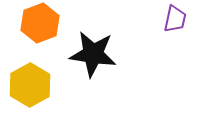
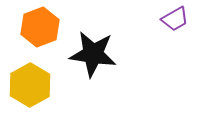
purple trapezoid: rotated 48 degrees clockwise
orange hexagon: moved 4 px down
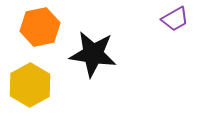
orange hexagon: rotated 9 degrees clockwise
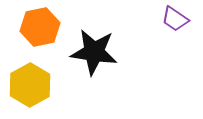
purple trapezoid: rotated 64 degrees clockwise
black star: moved 1 px right, 2 px up
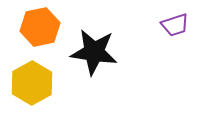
purple trapezoid: moved 6 px down; rotated 52 degrees counterclockwise
yellow hexagon: moved 2 px right, 2 px up
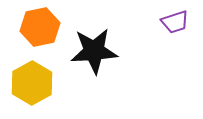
purple trapezoid: moved 3 px up
black star: moved 1 px up; rotated 12 degrees counterclockwise
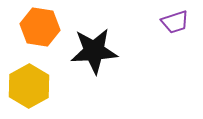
orange hexagon: rotated 21 degrees clockwise
yellow hexagon: moved 3 px left, 3 px down
